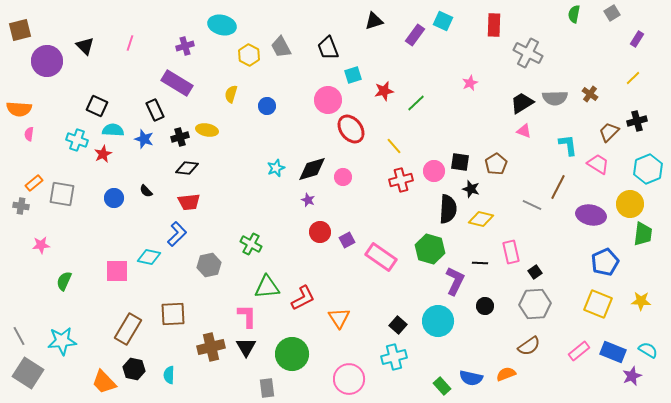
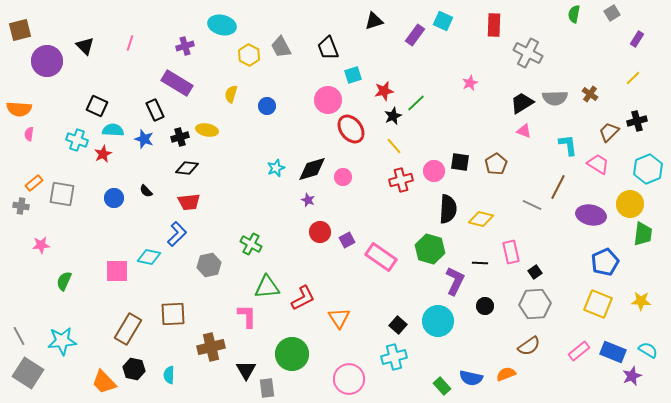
black star at (471, 189): moved 78 px left, 73 px up; rotated 30 degrees clockwise
black triangle at (246, 347): moved 23 px down
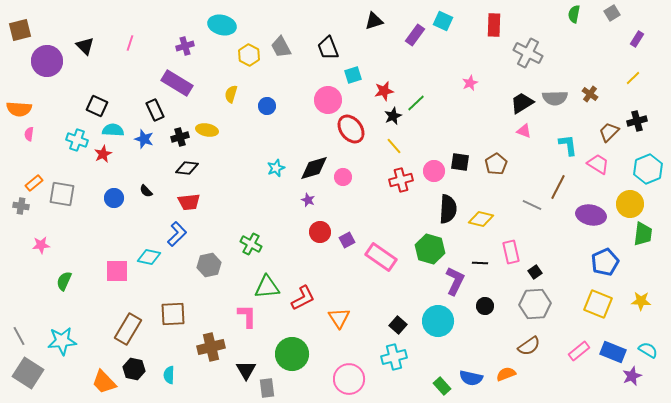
black diamond at (312, 169): moved 2 px right, 1 px up
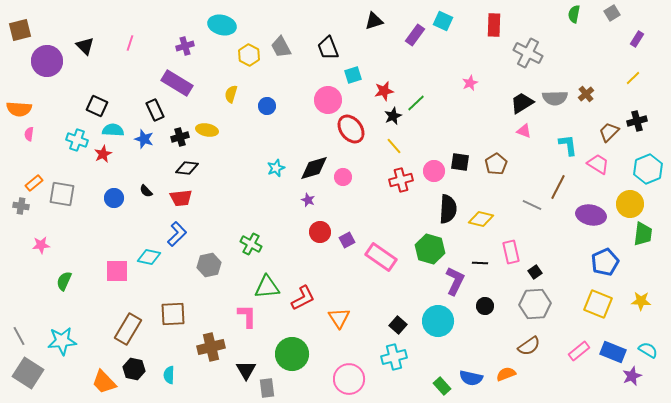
brown cross at (590, 94): moved 4 px left; rotated 14 degrees clockwise
red trapezoid at (189, 202): moved 8 px left, 4 px up
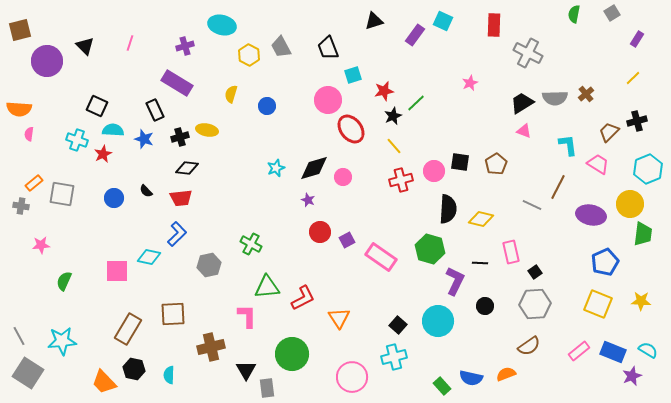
pink circle at (349, 379): moved 3 px right, 2 px up
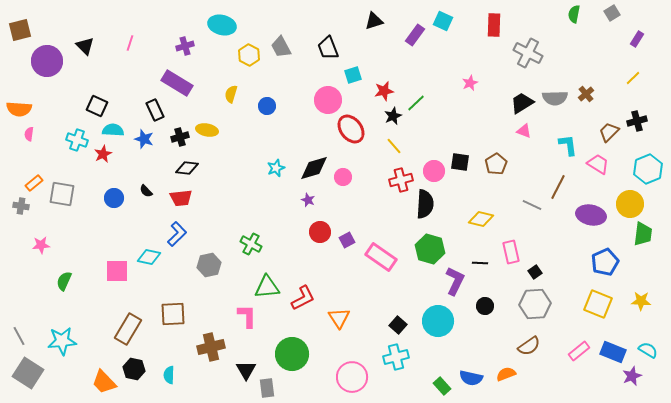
black semicircle at (448, 209): moved 23 px left, 5 px up
cyan cross at (394, 357): moved 2 px right
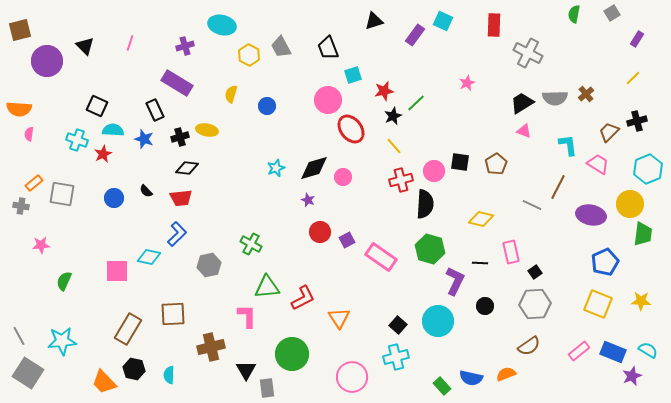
pink star at (470, 83): moved 3 px left
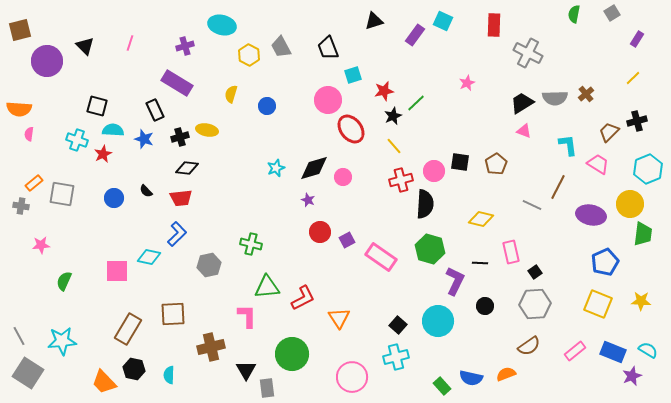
black square at (97, 106): rotated 10 degrees counterclockwise
green cross at (251, 244): rotated 15 degrees counterclockwise
pink rectangle at (579, 351): moved 4 px left
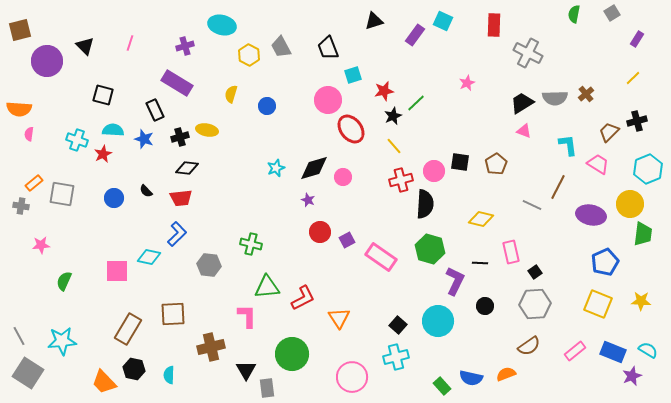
black square at (97, 106): moved 6 px right, 11 px up
gray hexagon at (209, 265): rotated 20 degrees clockwise
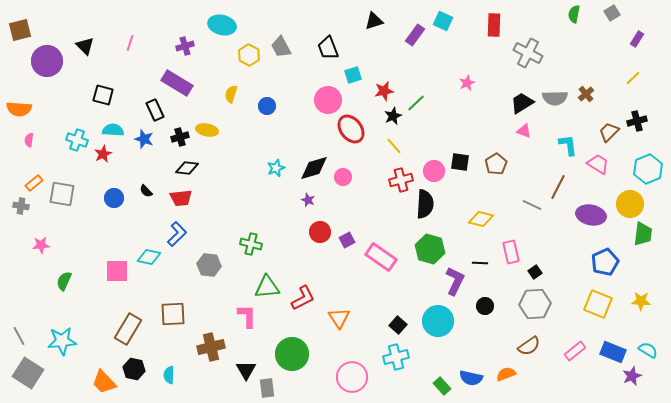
pink semicircle at (29, 134): moved 6 px down
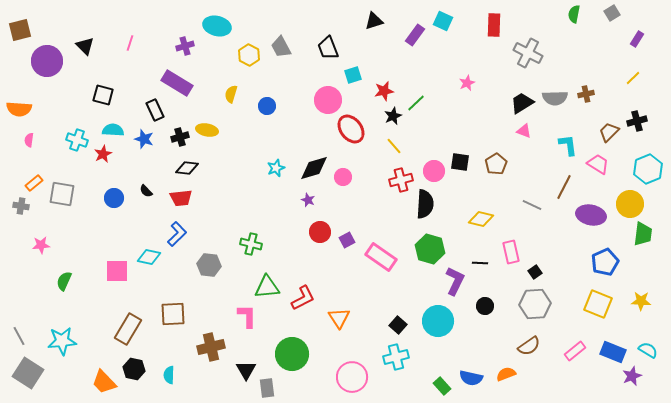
cyan ellipse at (222, 25): moved 5 px left, 1 px down
brown cross at (586, 94): rotated 28 degrees clockwise
brown line at (558, 187): moved 6 px right
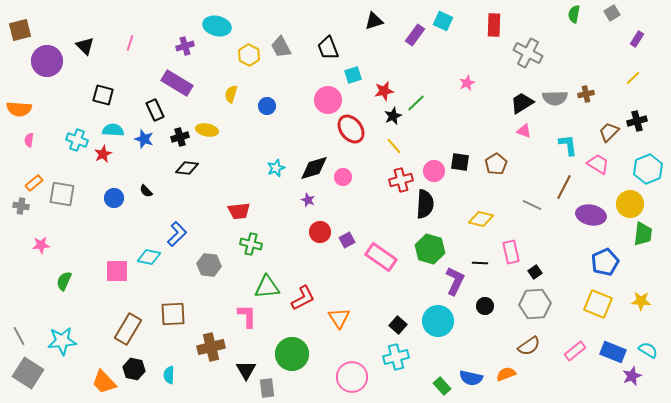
red trapezoid at (181, 198): moved 58 px right, 13 px down
